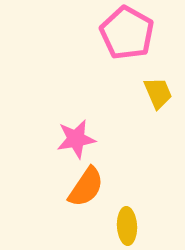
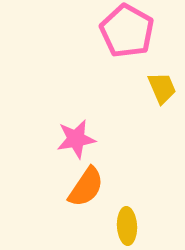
pink pentagon: moved 2 px up
yellow trapezoid: moved 4 px right, 5 px up
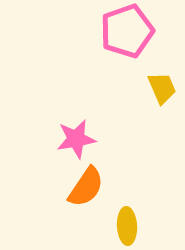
pink pentagon: rotated 24 degrees clockwise
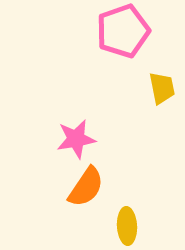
pink pentagon: moved 4 px left
yellow trapezoid: rotated 12 degrees clockwise
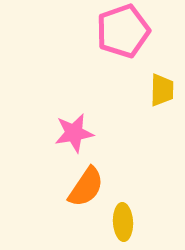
yellow trapezoid: moved 2 px down; rotated 12 degrees clockwise
pink star: moved 2 px left, 6 px up
yellow ellipse: moved 4 px left, 4 px up
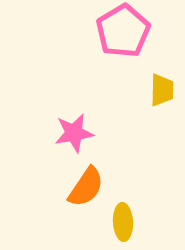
pink pentagon: rotated 12 degrees counterclockwise
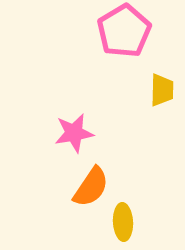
pink pentagon: moved 1 px right
orange semicircle: moved 5 px right
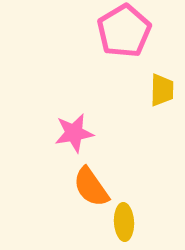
orange semicircle: rotated 111 degrees clockwise
yellow ellipse: moved 1 px right
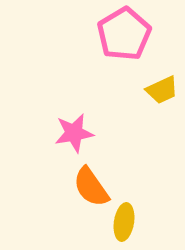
pink pentagon: moved 3 px down
yellow trapezoid: rotated 64 degrees clockwise
yellow ellipse: rotated 12 degrees clockwise
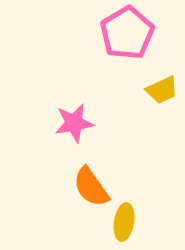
pink pentagon: moved 3 px right, 1 px up
pink star: moved 10 px up
